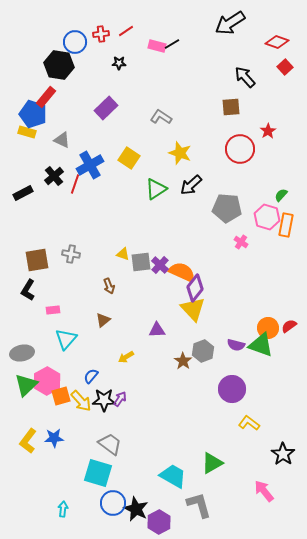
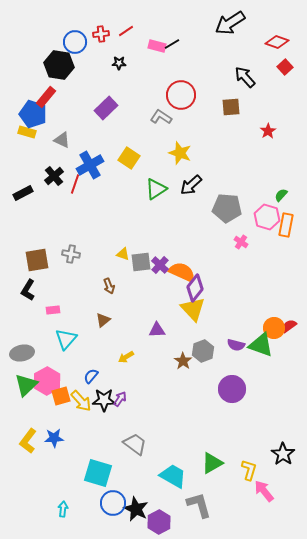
red circle at (240, 149): moved 59 px left, 54 px up
orange circle at (268, 328): moved 6 px right
yellow L-shape at (249, 423): moved 47 px down; rotated 70 degrees clockwise
gray trapezoid at (110, 444): moved 25 px right
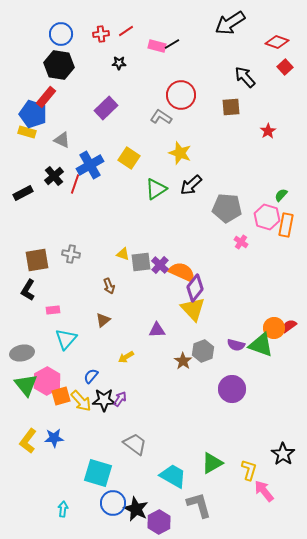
blue circle at (75, 42): moved 14 px left, 8 px up
green triangle at (26, 385): rotated 25 degrees counterclockwise
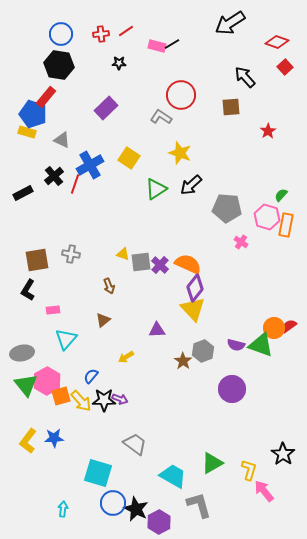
orange semicircle at (182, 272): moved 6 px right, 8 px up
purple arrow at (120, 399): rotated 77 degrees clockwise
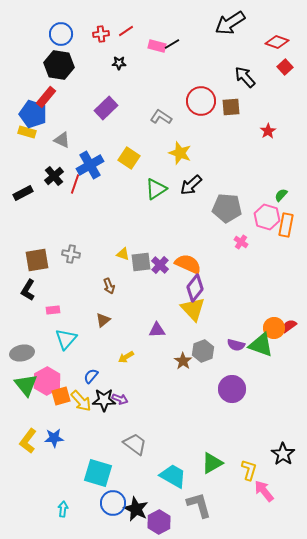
red circle at (181, 95): moved 20 px right, 6 px down
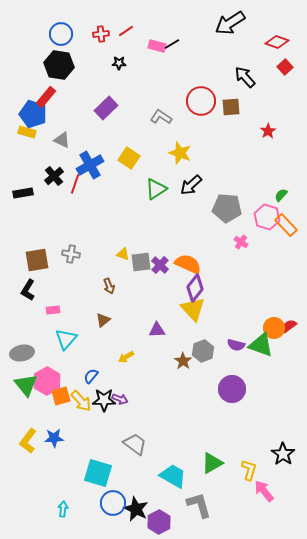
black rectangle at (23, 193): rotated 18 degrees clockwise
orange rectangle at (286, 225): rotated 55 degrees counterclockwise
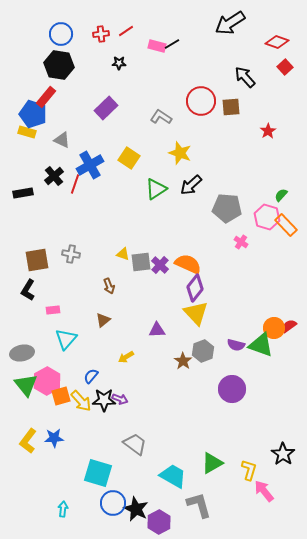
yellow triangle at (193, 309): moved 3 px right, 4 px down
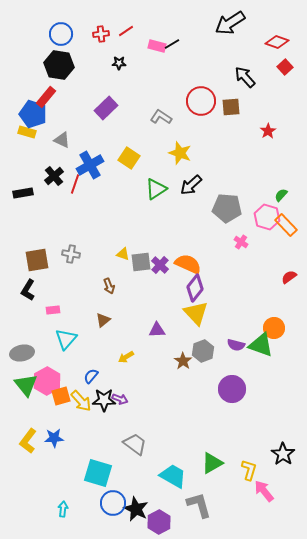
red semicircle at (289, 326): moved 49 px up
